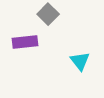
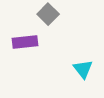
cyan triangle: moved 3 px right, 8 px down
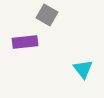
gray square: moved 1 px left, 1 px down; rotated 15 degrees counterclockwise
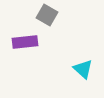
cyan triangle: rotated 10 degrees counterclockwise
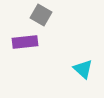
gray square: moved 6 px left
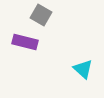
purple rectangle: rotated 20 degrees clockwise
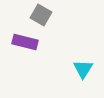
cyan triangle: rotated 20 degrees clockwise
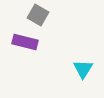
gray square: moved 3 px left
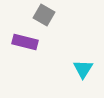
gray square: moved 6 px right
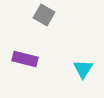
purple rectangle: moved 17 px down
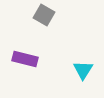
cyan triangle: moved 1 px down
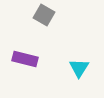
cyan triangle: moved 4 px left, 2 px up
